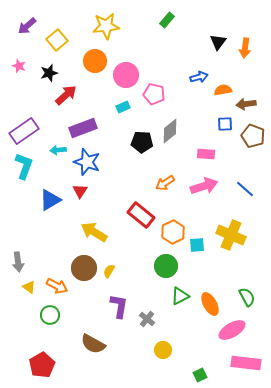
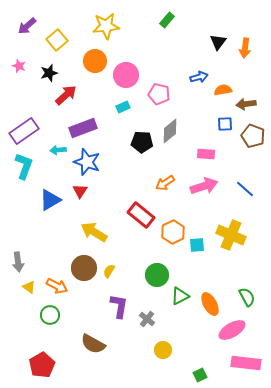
pink pentagon at (154, 94): moved 5 px right
green circle at (166, 266): moved 9 px left, 9 px down
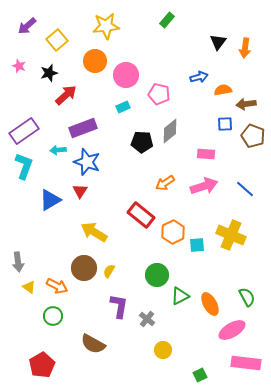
green circle at (50, 315): moved 3 px right, 1 px down
